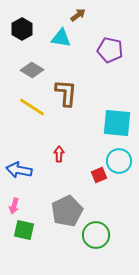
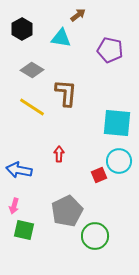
green circle: moved 1 px left, 1 px down
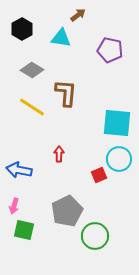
cyan circle: moved 2 px up
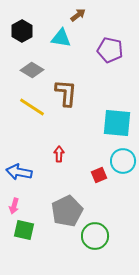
black hexagon: moved 2 px down
cyan circle: moved 4 px right, 2 px down
blue arrow: moved 2 px down
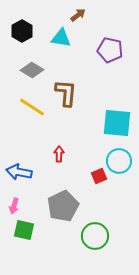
cyan circle: moved 4 px left
red square: moved 1 px down
gray pentagon: moved 4 px left, 5 px up
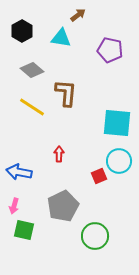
gray diamond: rotated 10 degrees clockwise
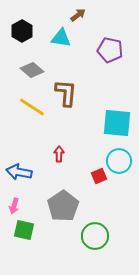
gray pentagon: rotated 8 degrees counterclockwise
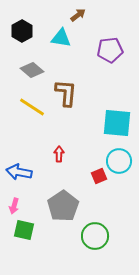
purple pentagon: rotated 20 degrees counterclockwise
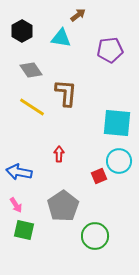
gray diamond: moved 1 px left; rotated 15 degrees clockwise
pink arrow: moved 2 px right, 1 px up; rotated 49 degrees counterclockwise
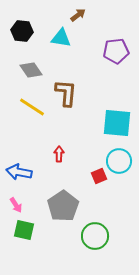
black hexagon: rotated 25 degrees counterclockwise
purple pentagon: moved 6 px right, 1 px down
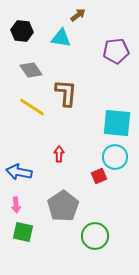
cyan circle: moved 4 px left, 4 px up
pink arrow: rotated 28 degrees clockwise
green square: moved 1 px left, 2 px down
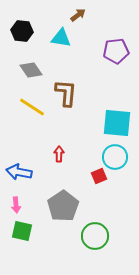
green square: moved 1 px left, 1 px up
